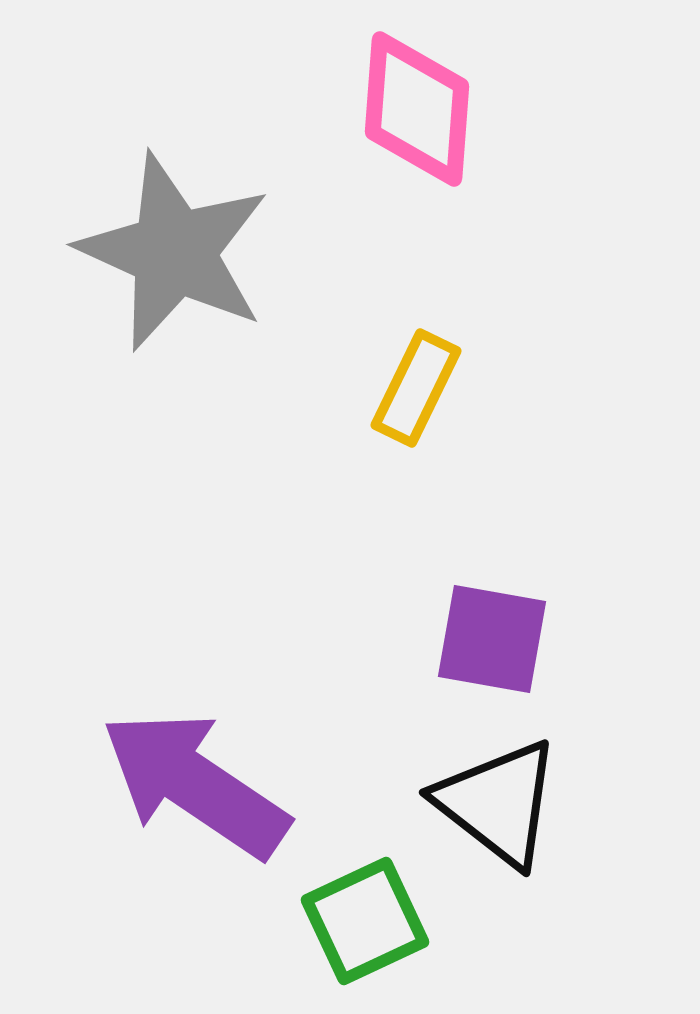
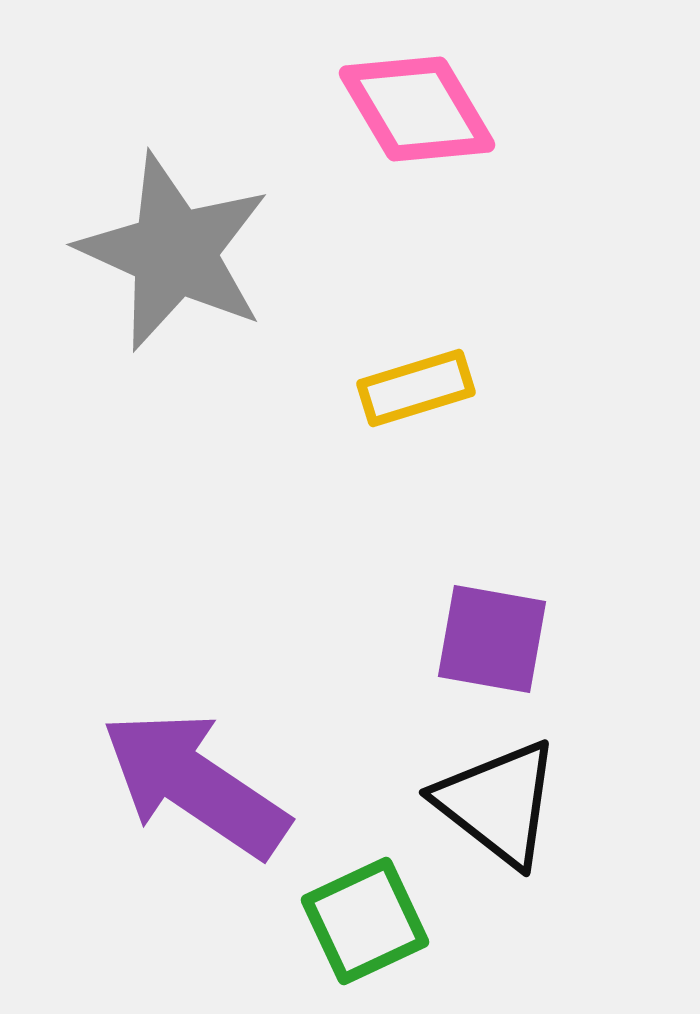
pink diamond: rotated 35 degrees counterclockwise
yellow rectangle: rotated 47 degrees clockwise
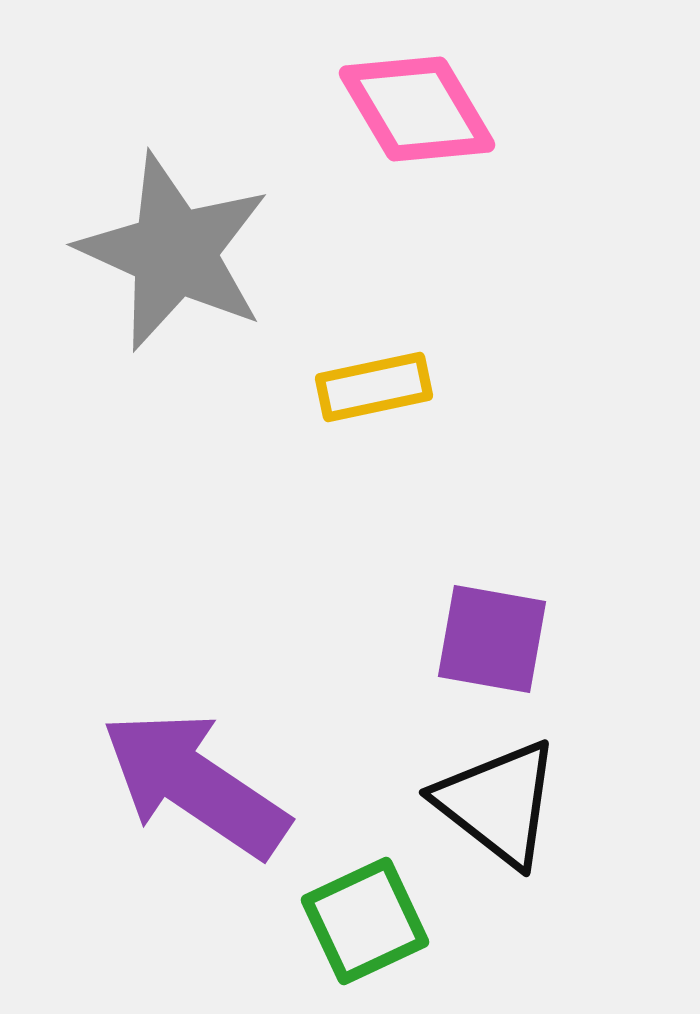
yellow rectangle: moved 42 px left, 1 px up; rotated 5 degrees clockwise
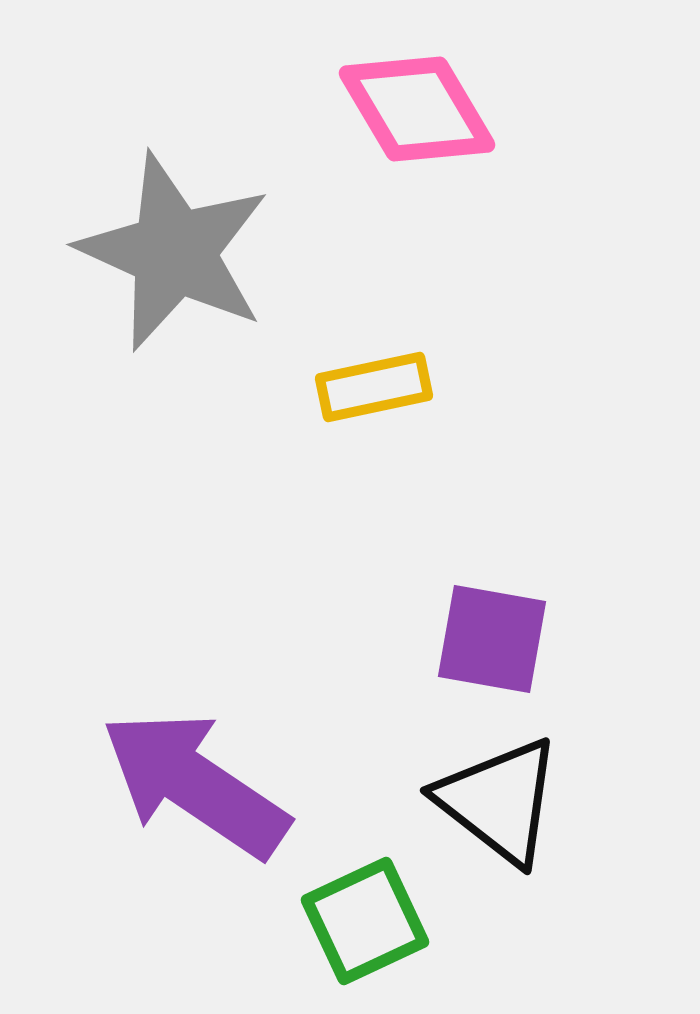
black triangle: moved 1 px right, 2 px up
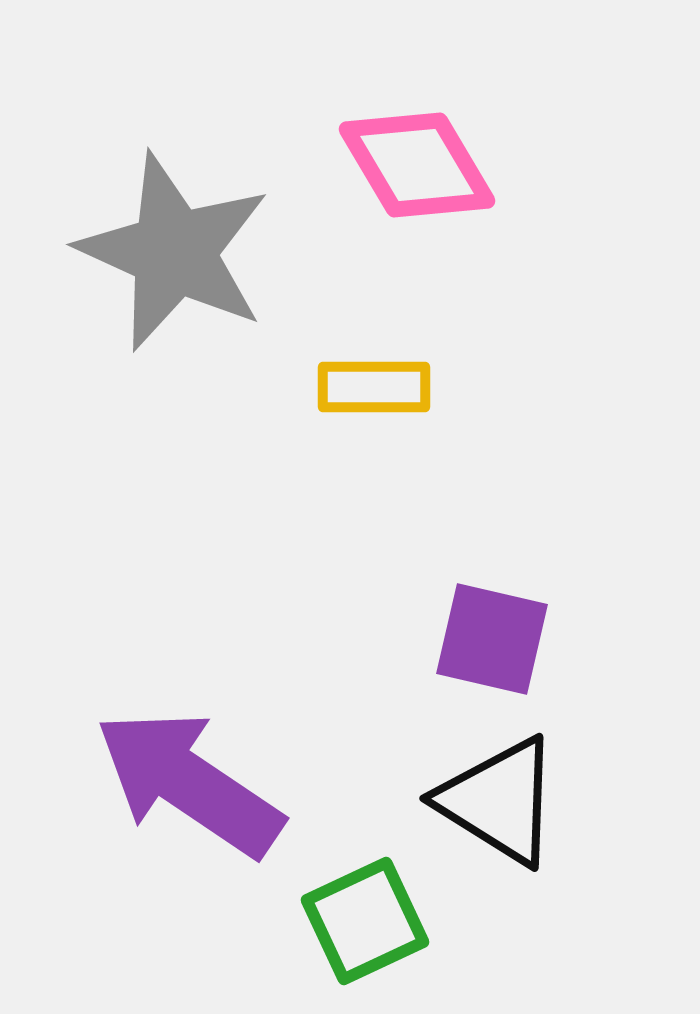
pink diamond: moved 56 px down
yellow rectangle: rotated 12 degrees clockwise
purple square: rotated 3 degrees clockwise
purple arrow: moved 6 px left, 1 px up
black triangle: rotated 6 degrees counterclockwise
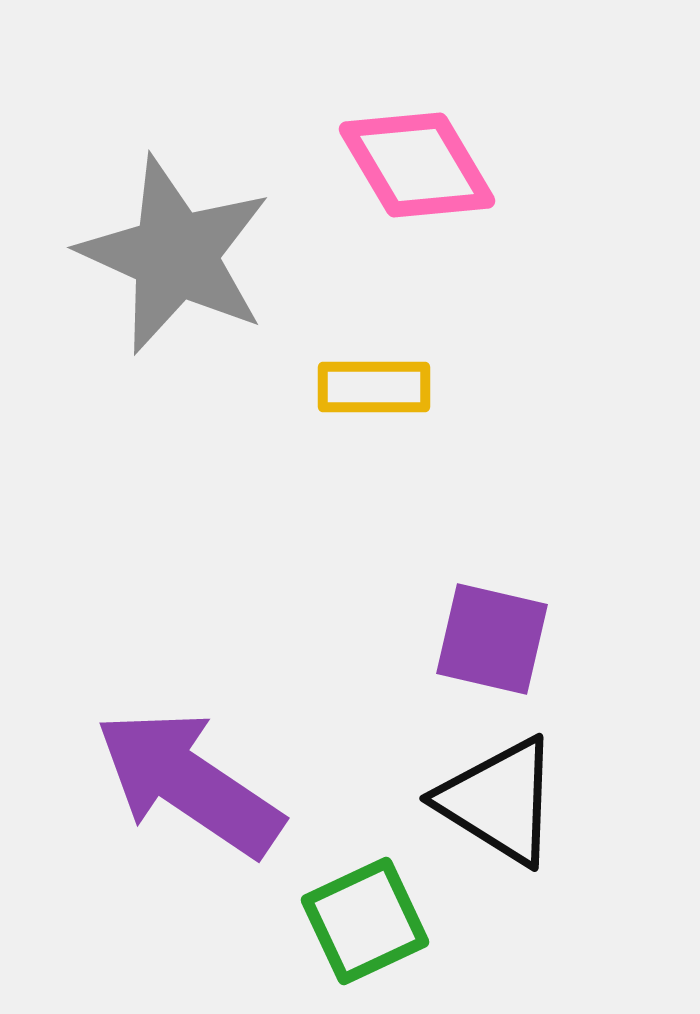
gray star: moved 1 px right, 3 px down
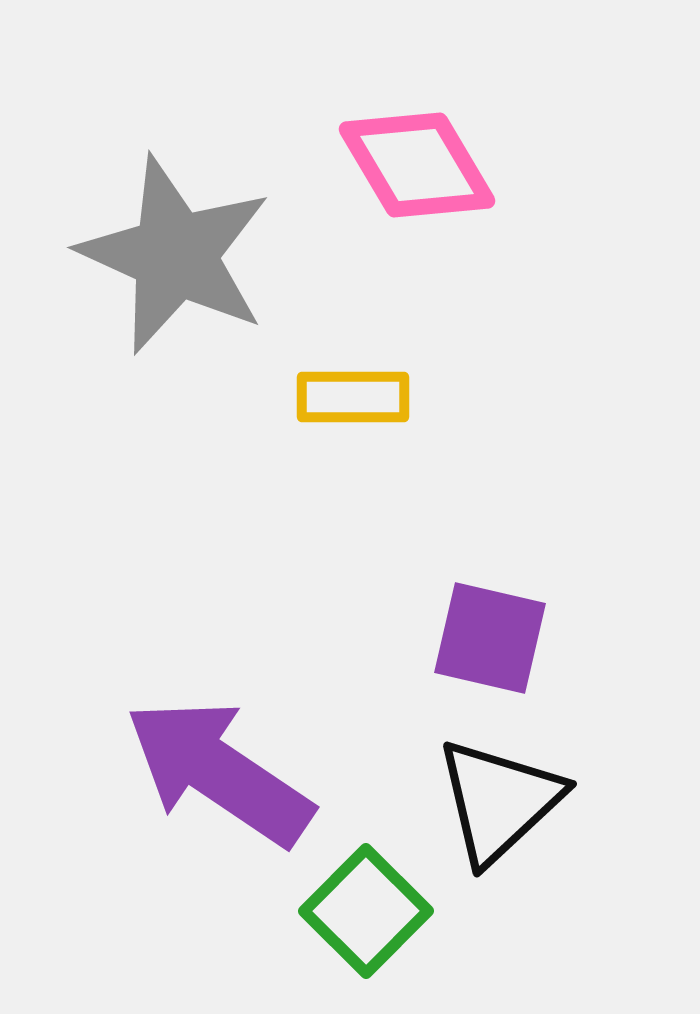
yellow rectangle: moved 21 px left, 10 px down
purple square: moved 2 px left, 1 px up
purple arrow: moved 30 px right, 11 px up
black triangle: rotated 45 degrees clockwise
green square: moved 1 px right, 10 px up; rotated 20 degrees counterclockwise
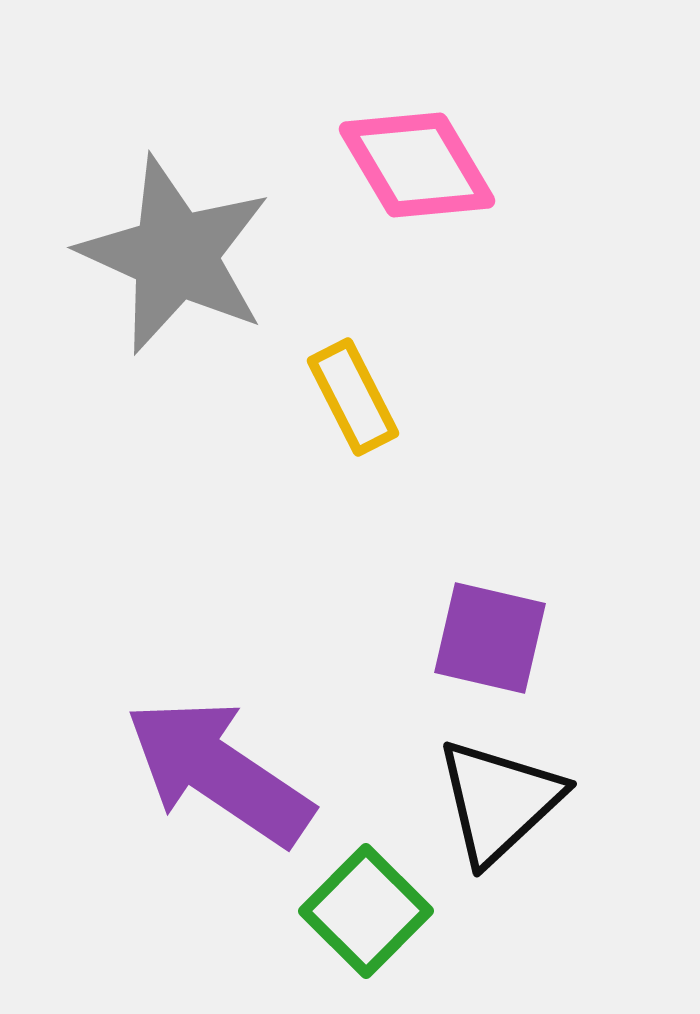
yellow rectangle: rotated 63 degrees clockwise
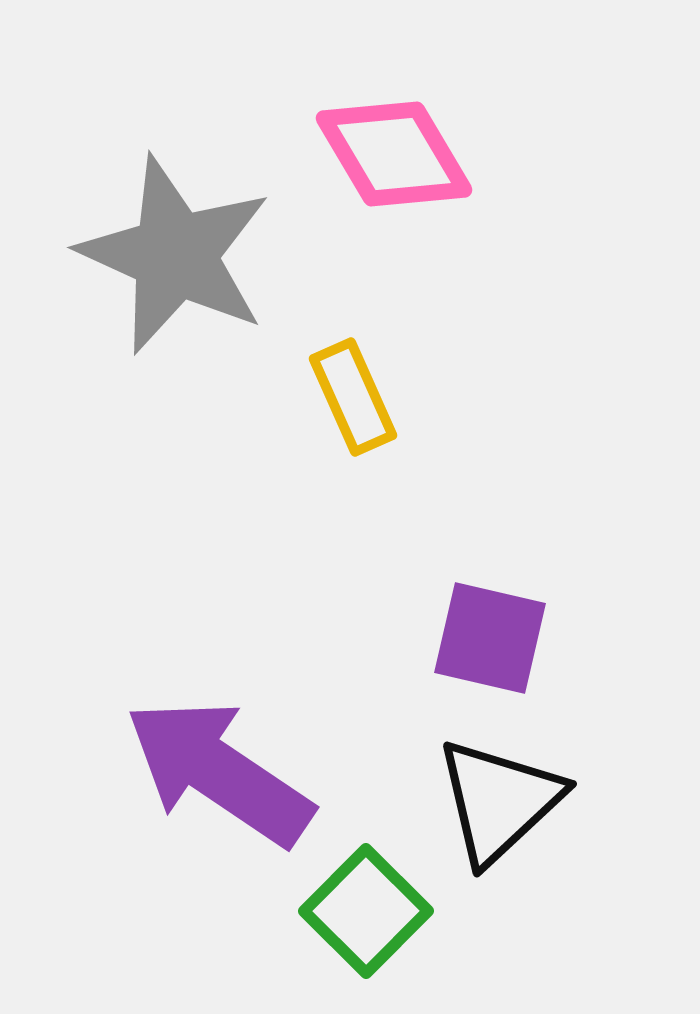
pink diamond: moved 23 px left, 11 px up
yellow rectangle: rotated 3 degrees clockwise
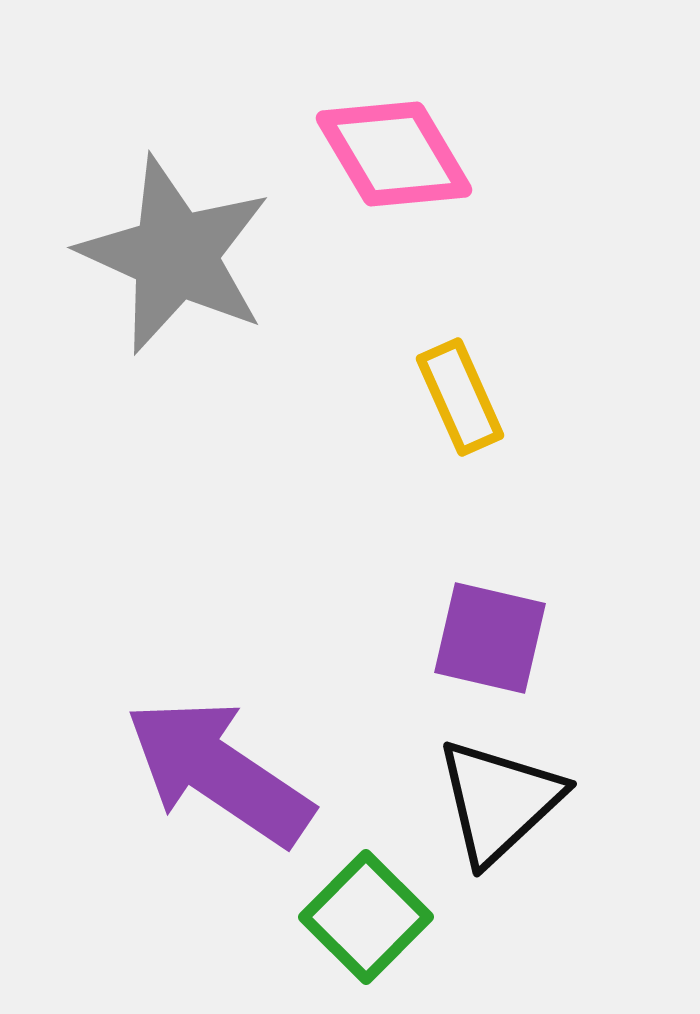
yellow rectangle: moved 107 px right
green square: moved 6 px down
